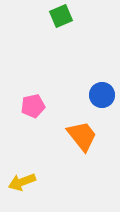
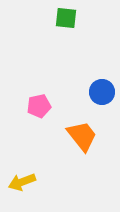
green square: moved 5 px right, 2 px down; rotated 30 degrees clockwise
blue circle: moved 3 px up
pink pentagon: moved 6 px right
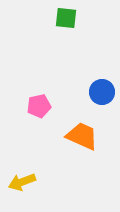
orange trapezoid: rotated 28 degrees counterclockwise
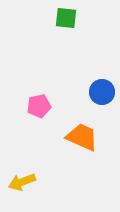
orange trapezoid: moved 1 px down
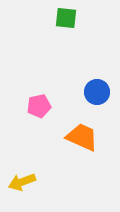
blue circle: moved 5 px left
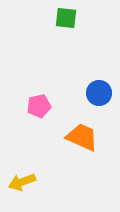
blue circle: moved 2 px right, 1 px down
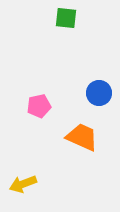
yellow arrow: moved 1 px right, 2 px down
